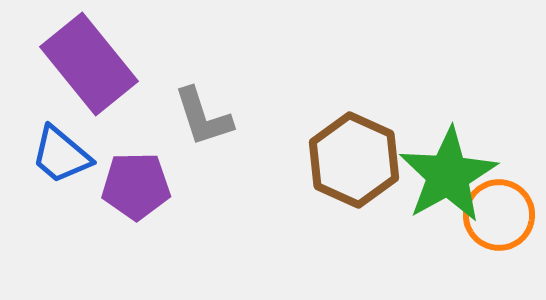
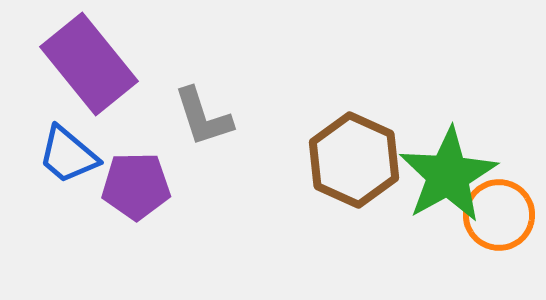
blue trapezoid: moved 7 px right
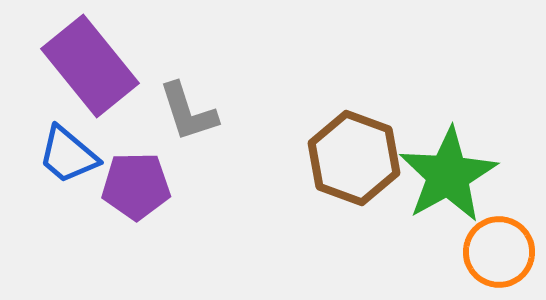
purple rectangle: moved 1 px right, 2 px down
gray L-shape: moved 15 px left, 5 px up
brown hexagon: moved 2 px up; rotated 4 degrees counterclockwise
orange circle: moved 37 px down
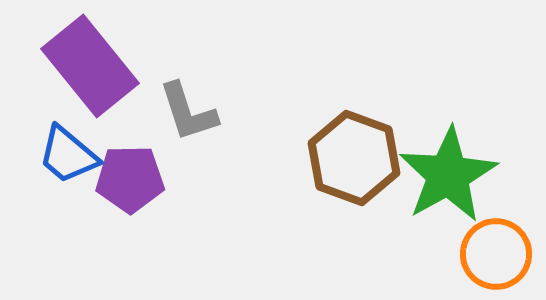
purple pentagon: moved 6 px left, 7 px up
orange circle: moved 3 px left, 2 px down
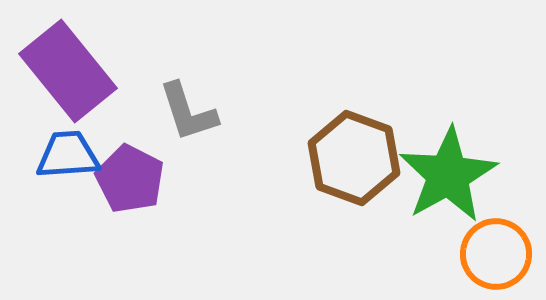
purple rectangle: moved 22 px left, 5 px down
blue trapezoid: rotated 136 degrees clockwise
purple pentagon: rotated 28 degrees clockwise
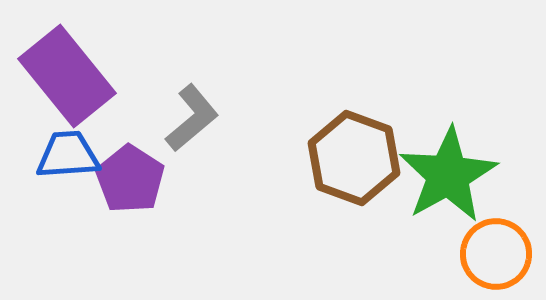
purple rectangle: moved 1 px left, 5 px down
gray L-shape: moved 4 px right, 6 px down; rotated 112 degrees counterclockwise
purple pentagon: rotated 6 degrees clockwise
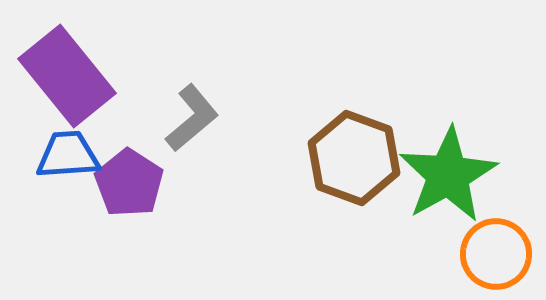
purple pentagon: moved 1 px left, 4 px down
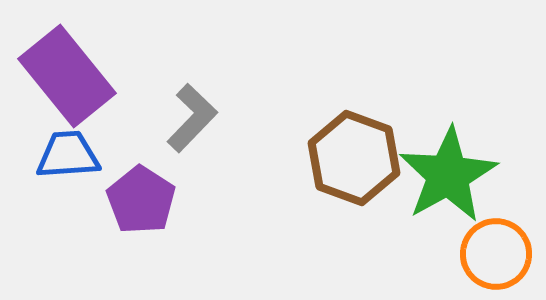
gray L-shape: rotated 6 degrees counterclockwise
purple pentagon: moved 12 px right, 17 px down
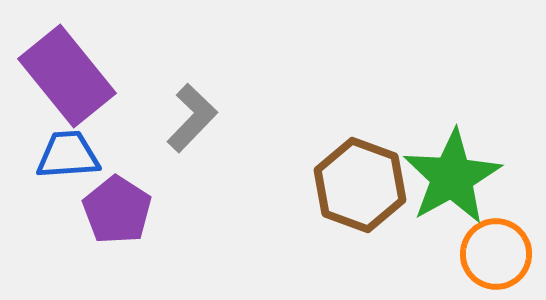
brown hexagon: moved 6 px right, 27 px down
green star: moved 4 px right, 2 px down
purple pentagon: moved 24 px left, 10 px down
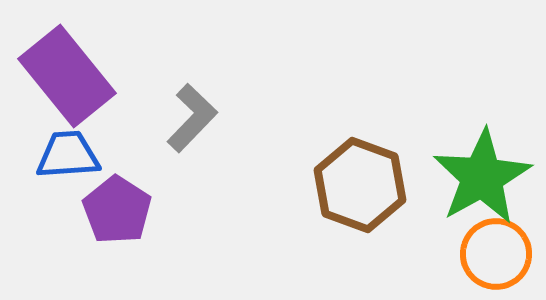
green star: moved 30 px right
